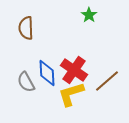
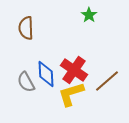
blue diamond: moved 1 px left, 1 px down
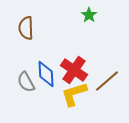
yellow L-shape: moved 3 px right
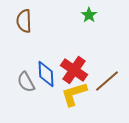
brown semicircle: moved 2 px left, 7 px up
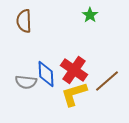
green star: moved 1 px right
gray semicircle: rotated 55 degrees counterclockwise
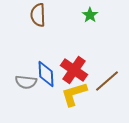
brown semicircle: moved 14 px right, 6 px up
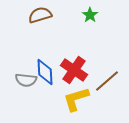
brown semicircle: moved 2 px right; rotated 75 degrees clockwise
blue diamond: moved 1 px left, 2 px up
gray semicircle: moved 2 px up
yellow L-shape: moved 2 px right, 5 px down
